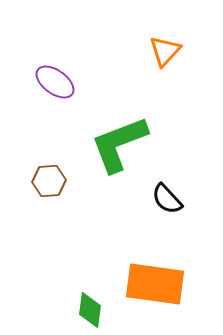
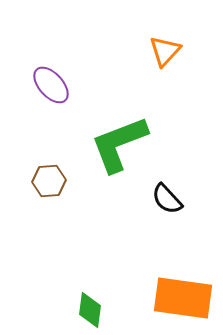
purple ellipse: moved 4 px left, 3 px down; rotated 12 degrees clockwise
orange rectangle: moved 28 px right, 14 px down
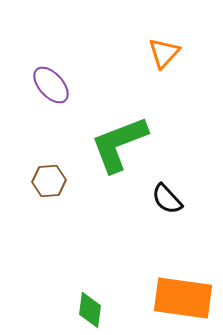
orange triangle: moved 1 px left, 2 px down
